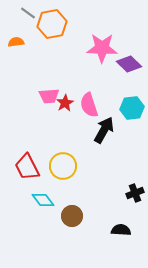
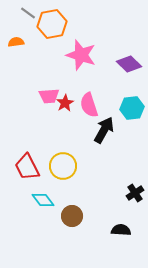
pink star: moved 21 px left, 7 px down; rotated 16 degrees clockwise
black cross: rotated 12 degrees counterclockwise
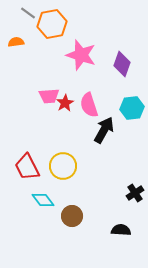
purple diamond: moved 7 px left; rotated 65 degrees clockwise
